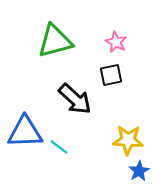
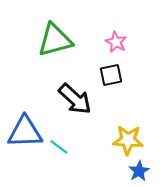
green triangle: moved 1 px up
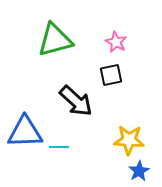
black arrow: moved 1 px right, 2 px down
yellow star: moved 1 px right
cyan line: rotated 36 degrees counterclockwise
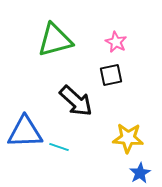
yellow star: moved 1 px left, 2 px up
cyan line: rotated 18 degrees clockwise
blue star: moved 1 px right, 2 px down
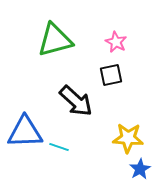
blue star: moved 4 px up
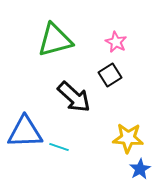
black square: moved 1 px left; rotated 20 degrees counterclockwise
black arrow: moved 2 px left, 4 px up
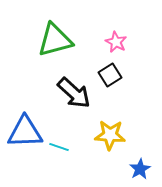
black arrow: moved 4 px up
yellow star: moved 18 px left, 3 px up
